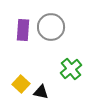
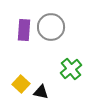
purple rectangle: moved 1 px right
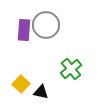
gray circle: moved 5 px left, 2 px up
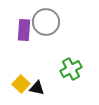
gray circle: moved 3 px up
green cross: rotated 10 degrees clockwise
black triangle: moved 4 px left, 4 px up
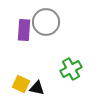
yellow square: rotated 18 degrees counterclockwise
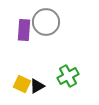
green cross: moved 3 px left, 7 px down
yellow square: moved 1 px right
black triangle: moved 2 px up; rotated 42 degrees counterclockwise
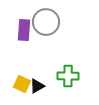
green cross: rotated 30 degrees clockwise
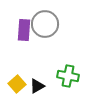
gray circle: moved 1 px left, 2 px down
green cross: rotated 10 degrees clockwise
yellow square: moved 5 px left; rotated 24 degrees clockwise
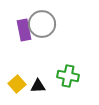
gray circle: moved 3 px left
purple rectangle: rotated 15 degrees counterclockwise
black triangle: moved 1 px right; rotated 28 degrees clockwise
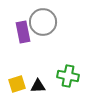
gray circle: moved 1 px right, 2 px up
purple rectangle: moved 1 px left, 2 px down
yellow square: rotated 24 degrees clockwise
